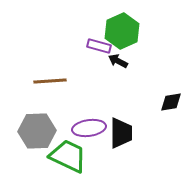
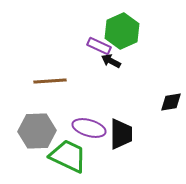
purple rectangle: rotated 10 degrees clockwise
black arrow: moved 7 px left
purple ellipse: rotated 24 degrees clockwise
black trapezoid: moved 1 px down
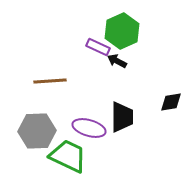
purple rectangle: moved 1 px left, 1 px down
black arrow: moved 6 px right
black trapezoid: moved 1 px right, 17 px up
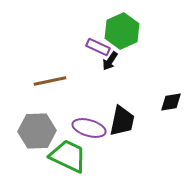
black arrow: moved 7 px left; rotated 84 degrees counterclockwise
brown line: rotated 8 degrees counterclockwise
black trapezoid: moved 4 px down; rotated 12 degrees clockwise
